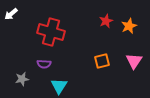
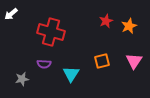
cyan triangle: moved 12 px right, 12 px up
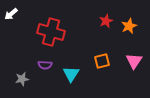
purple semicircle: moved 1 px right, 1 px down
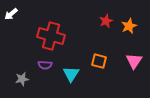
red cross: moved 4 px down
orange square: moved 3 px left; rotated 28 degrees clockwise
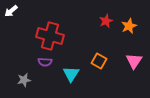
white arrow: moved 3 px up
red cross: moved 1 px left
orange square: rotated 14 degrees clockwise
purple semicircle: moved 3 px up
gray star: moved 2 px right, 1 px down
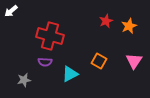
cyan triangle: moved 1 px left; rotated 30 degrees clockwise
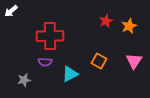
red cross: rotated 16 degrees counterclockwise
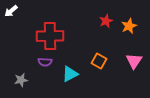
gray star: moved 3 px left
